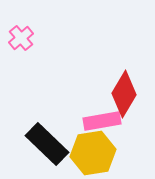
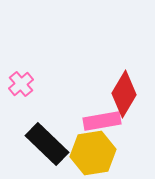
pink cross: moved 46 px down
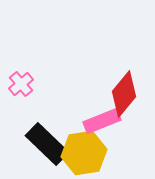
red diamond: rotated 9 degrees clockwise
pink rectangle: rotated 12 degrees counterclockwise
yellow hexagon: moved 9 px left
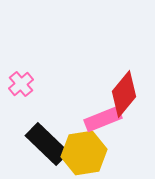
pink rectangle: moved 1 px right, 2 px up
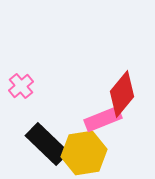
pink cross: moved 2 px down
red diamond: moved 2 px left
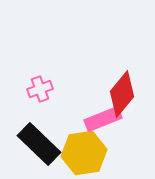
pink cross: moved 19 px right, 3 px down; rotated 20 degrees clockwise
black rectangle: moved 8 px left
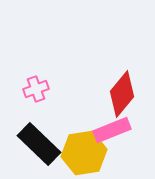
pink cross: moved 4 px left
pink rectangle: moved 9 px right, 11 px down
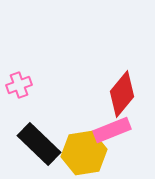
pink cross: moved 17 px left, 4 px up
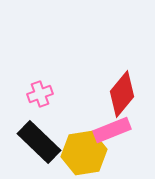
pink cross: moved 21 px right, 9 px down
black rectangle: moved 2 px up
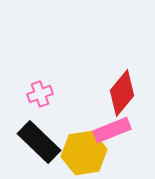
red diamond: moved 1 px up
